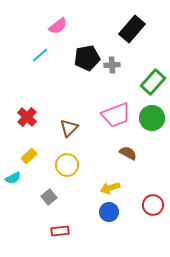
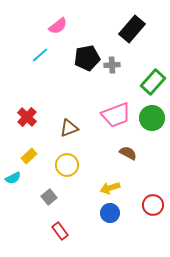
brown triangle: rotated 24 degrees clockwise
blue circle: moved 1 px right, 1 px down
red rectangle: rotated 60 degrees clockwise
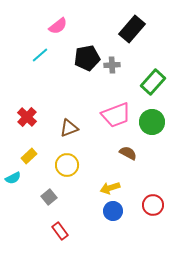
green circle: moved 4 px down
blue circle: moved 3 px right, 2 px up
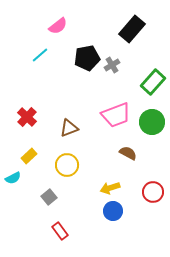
gray cross: rotated 28 degrees counterclockwise
red circle: moved 13 px up
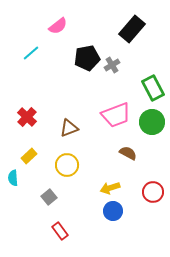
cyan line: moved 9 px left, 2 px up
green rectangle: moved 6 px down; rotated 70 degrees counterclockwise
cyan semicircle: rotated 112 degrees clockwise
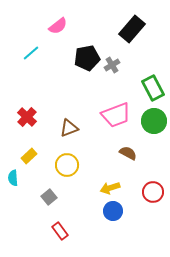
green circle: moved 2 px right, 1 px up
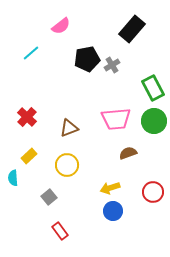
pink semicircle: moved 3 px right
black pentagon: moved 1 px down
pink trapezoid: moved 4 px down; rotated 16 degrees clockwise
brown semicircle: rotated 48 degrees counterclockwise
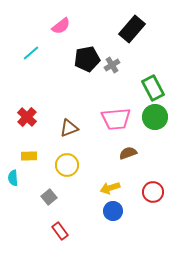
green circle: moved 1 px right, 4 px up
yellow rectangle: rotated 42 degrees clockwise
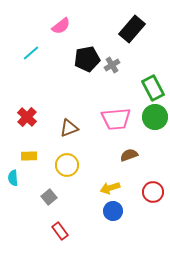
brown semicircle: moved 1 px right, 2 px down
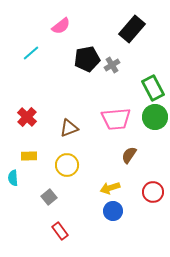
brown semicircle: rotated 36 degrees counterclockwise
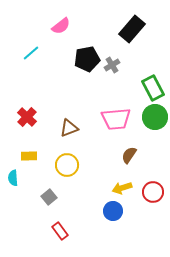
yellow arrow: moved 12 px right
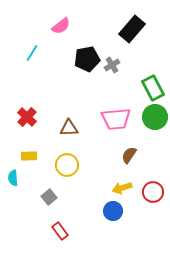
cyan line: moved 1 px right; rotated 18 degrees counterclockwise
brown triangle: rotated 18 degrees clockwise
